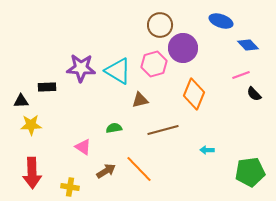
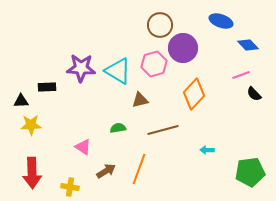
orange diamond: rotated 20 degrees clockwise
green semicircle: moved 4 px right
orange line: rotated 64 degrees clockwise
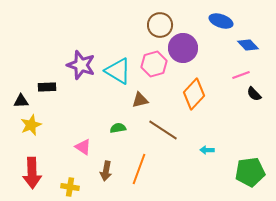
purple star: moved 3 px up; rotated 16 degrees clockwise
yellow star: rotated 20 degrees counterclockwise
brown line: rotated 48 degrees clockwise
brown arrow: rotated 132 degrees clockwise
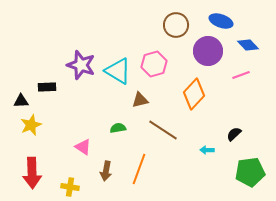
brown circle: moved 16 px right
purple circle: moved 25 px right, 3 px down
black semicircle: moved 20 px left, 40 px down; rotated 91 degrees clockwise
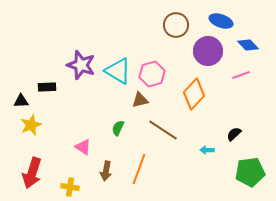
pink hexagon: moved 2 px left, 10 px down
green semicircle: rotated 56 degrees counterclockwise
red arrow: rotated 20 degrees clockwise
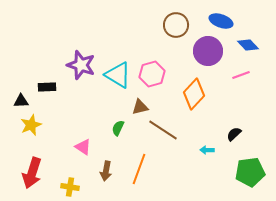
cyan triangle: moved 4 px down
brown triangle: moved 7 px down
